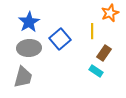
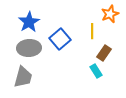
orange star: moved 1 px down
cyan rectangle: rotated 24 degrees clockwise
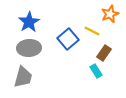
yellow line: rotated 63 degrees counterclockwise
blue square: moved 8 px right
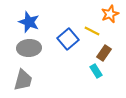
blue star: rotated 20 degrees counterclockwise
gray trapezoid: moved 3 px down
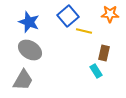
orange star: rotated 24 degrees clockwise
yellow line: moved 8 px left; rotated 14 degrees counterclockwise
blue square: moved 23 px up
gray ellipse: moved 1 px right, 2 px down; rotated 35 degrees clockwise
brown rectangle: rotated 21 degrees counterclockwise
gray trapezoid: rotated 15 degrees clockwise
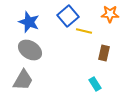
cyan rectangle: moved 1 px left, 13 px down
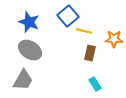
orange star: moved 4 px right, 25 px down
brown rectangle: moved 14 px left
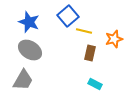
orange star: rotated 18 degrees counterclockwise
cyan rectangle: rotated 32 degrees counterclockwise
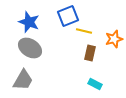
blue square: rotated 20 degrees clockwise
gray ellipse: moved 2 px up
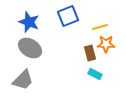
yellow line: moved 16 px right, 4 px up; rotated 28 degrees counterclockwise
orange star: moved 8 px left, 5 px down; rotated 18 degrees clockwise
brown rectangle: rotated 28 degrees counterclockwise
gray trapezoid: rotated 15 degrees clockwise
cyan rectangle: moved 10 px up
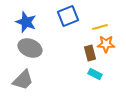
blue star: moved 3 px left
gray ellipse: rotated 10 degrees counterclockwise
